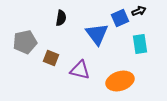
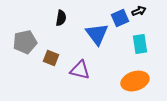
orange ellipse: moved 15 px right
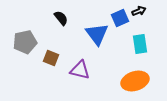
black semicircle: rotated 49 degrees counterclockwise
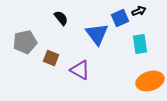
purple triangle: rotated 15 degrees clockwise
orange ellipse: moved 15 px right
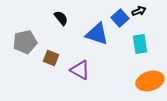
blue square: rotated 18 degrees counterclockwise
blue triangle: rotated 35 degrees counterclockwise
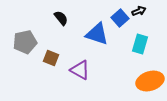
cyan rectangle: rotated 24 degrees clockwise
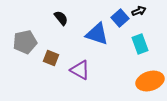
cyan rectangle: rotated 36 degrees counterclockwise
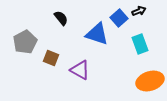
blue square: moved 1 px left
gray pentagon: rotated 15 degrees counterclockwise
